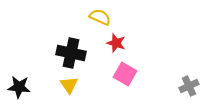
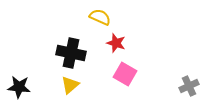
yellow triangle: moved 1 px right; rotated 24 degrees clockwise
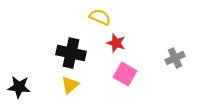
gray cross: moved 14 px left, 28 px up
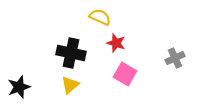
black star: rotated 25 degrees counterclockwise
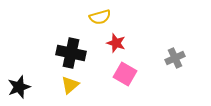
yellow semicircle: rotated 140 degrees clockwise
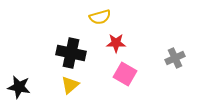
red star: rotated 18 degrees counterclockwise
black star: rotated 30 degrees clockwise
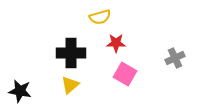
black cross: rotated 12 degrees counterclockwise
black star: moved 1 px right, 4 px down
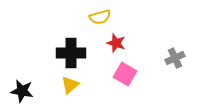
red star: rotated 18 degrees clockwise
black star: moved 2 px right
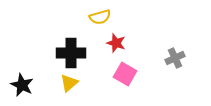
yellow triangle: moved 1 px left, 2 px up
black star: moved 6 px up; rotated 15 degrees clockwise
